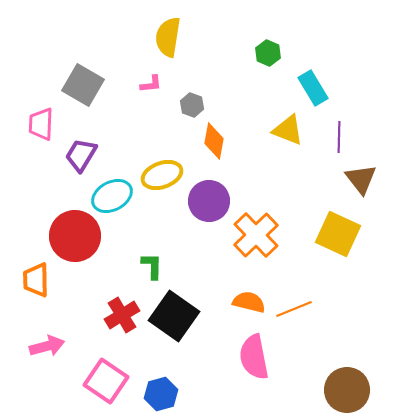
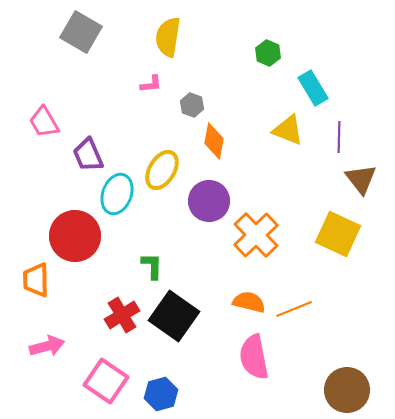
gray square: moved 2 px left, 53 px up
pink trapezoid: moved 3 px right, 2 px up; rotated 32 degrees counterclockwise
purple trapezoid: moved 7 px right; rotated 54 degrees counterclockwise
yellow ellipse: moved 5 px up; rotated 39 degrees counterclockwise
cyan ellipse: moved 5 px right, 2 px up; rotated 42 degrees counterclockwise
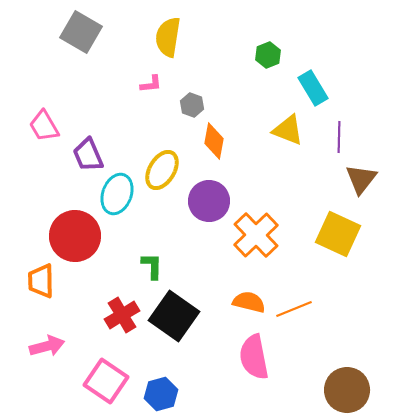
green hexagon: moved 2 px down; rotated 15 degrees clockwise
pink trapezoid: moved 4 px down
brown triangle: rotated 16 degrees clockwise
orange trapezoid: moved 5 px right, 1 px down
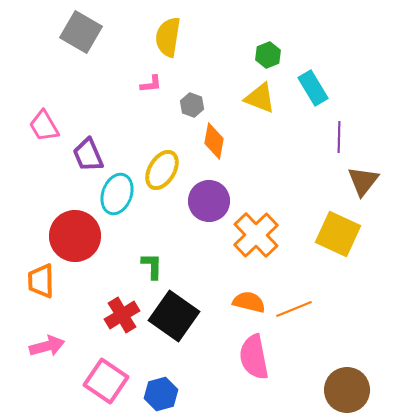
yellow triangle: moved 28 px left, 32 px up
brown triangle: moved 2 px right, 2 px down
